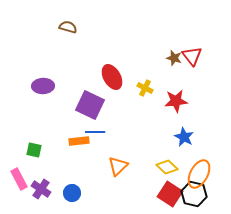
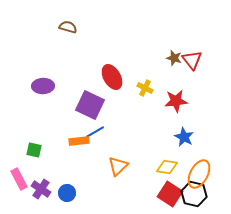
red triangle: moved 4 px down
blue line: rotated 30 degrees counterclockwise
yellow diamond: rotated 35 degrees counterclockwise
blue circle: moved 5 px left
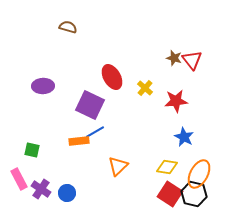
yellow cross: rotated 14 degrees clockwise
green square: moved 2 px left
